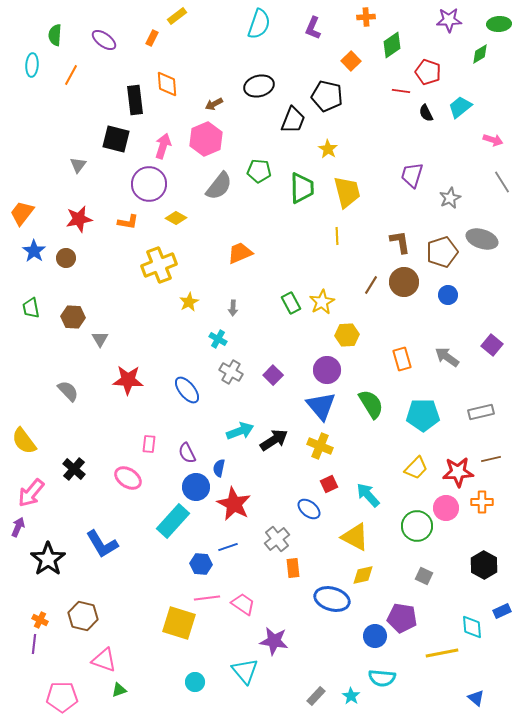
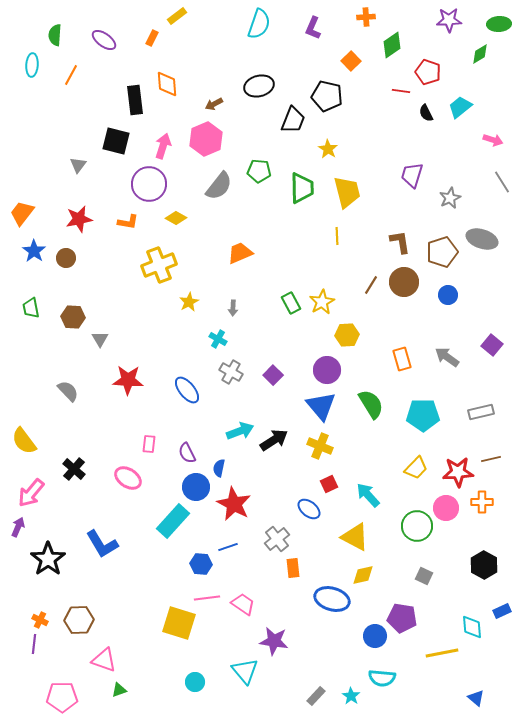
black square at (116, 139): moved 2 px down
brown hexagon at (83, 616): moved 4 px left, 4 px down; rotated 16 degrees counterclockwise
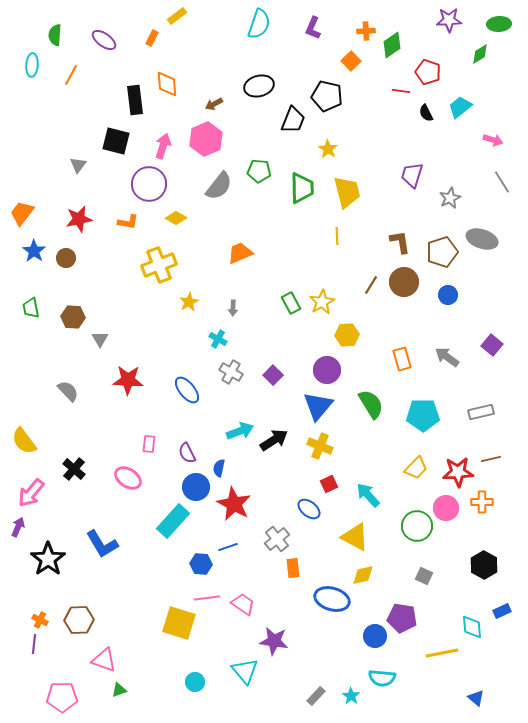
orange cross at (366, 17): moved 14 px down
blue triangle at (321, 406): moved 3 px left; rotated 20 degrees clockwise
